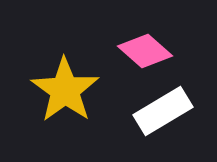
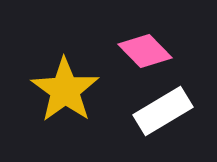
pink diamond: rotated 4 degrees clockwise
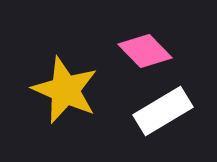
yellow star: rotated 12 degrees counterclockwise
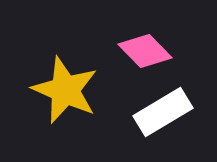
white rectangle: moved 1 px down
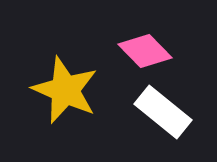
white rectangle: rotated 70 degrees clockwise
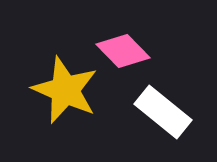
pink diamond: moved 22 px left
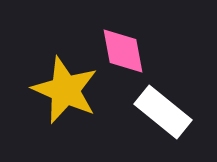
pink diamond: rotated 34 degrees clockwise
